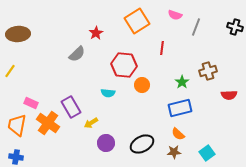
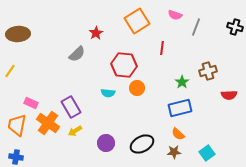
orange circle: moved 5 px left, 3 px down
yellow arrow: moved 16 px left, 8 px down
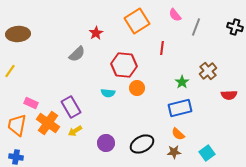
pink semicircle: rotated 32 degrees clockwise
brown cross: rotated 24 degrees counterclockwise
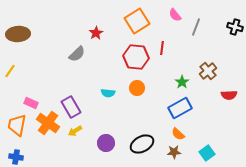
red hexagon: moved 12 px right, 8 px up
blue rectangle: rotated 15 degrees counterclockwise
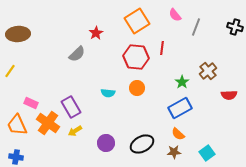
orange trapezoid: rotated 35 degrees counterclockwise
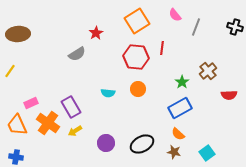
gray semicircle: rotated 12 degrees clockwise
orange circle: moved 1 px right, 1 px down
pink rectangle: rotated 48 degrees counterclockwise
brown star: rotated 16 degrees clockwise
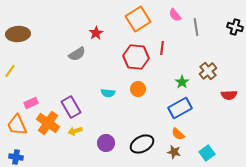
orange square: moved 1 px right, 2 px up
gray line: rotated 30 degrees counterclockwise
yellow arrow: rotated 16 degrees clockwise
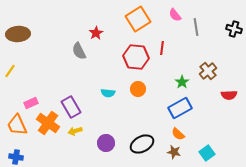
black cross: moved 1 px left, 2 px down
gray semicircle: moved 2 px right, 3 px up; rotated 96 degrees clockwise
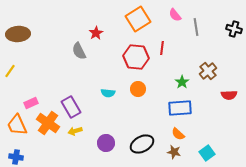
blue rectangle: rotated 25 degrees clockwise
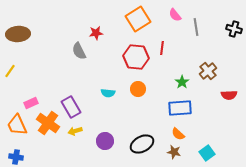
red star: rotated 24 degrees clockwise
purple circle: moved 1 px left, 2 px up
